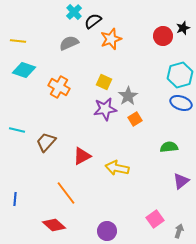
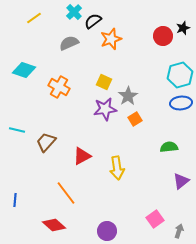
yellow line: moved 16 px right, 23 px up; rotated 42 degrees counterclockwise
blue ellipse: rotated 25 degrees counterclockwise
yellow arrow: rotated 110 degrees counterclockwise
blue line: moved 1 px down
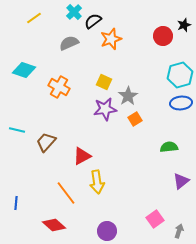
black star: moved 1 px right, 3 px up
yellow arrow: moved 20 px left, 14 px down
blue line: moved 1 px right, 3 px down
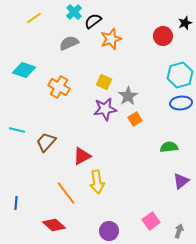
black star: moved 1 px right, 2 px up
pink square: moved 4 px left, 2 px down
purple circle: moved 2 px right
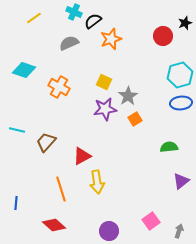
cyan cross: rotated 21 degrees counterclockwise
orange line: moved 5 px left, 4 px up; rotated 20 degrees clockwise
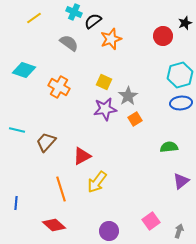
gray semicircle: rotated 60 degrees clockwise
yellow arrow: rotated 45 degrees clockwise
